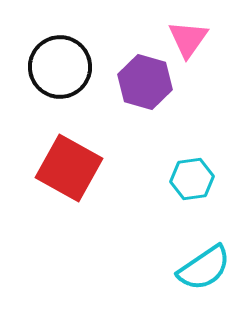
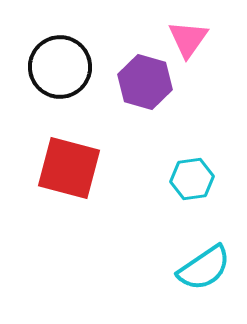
red square: rotated 14 degrees counterclockwise
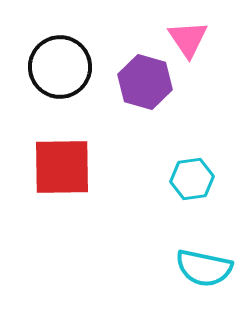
pink triangle: rotated 9 degrees counterclockwise
red square: moved 7 px left, 1 px up; rotated 16 degrees counterclockwise
cyan semicircle: rotated 46 degrees clockwise
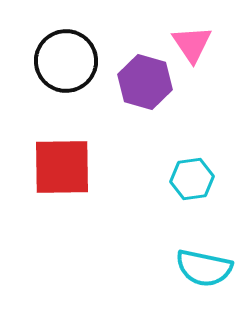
pink triangle: moved 4 px right, 5 px down
black circle: moved 6 px right, 6 px up
